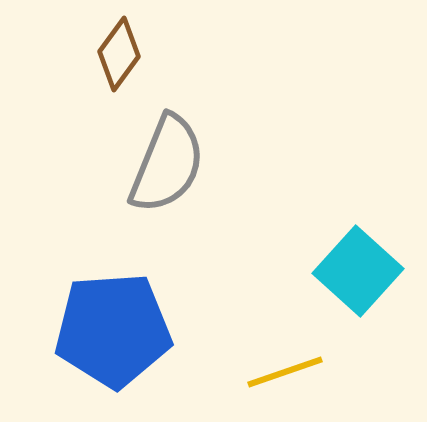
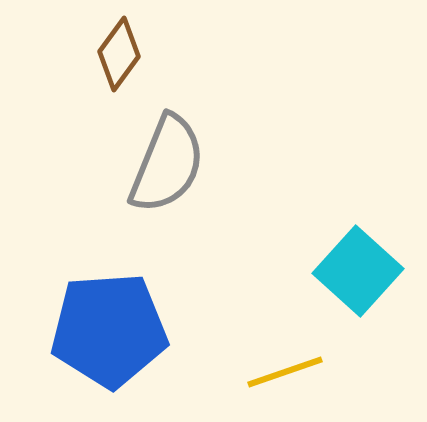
blue pentagon: moved 4 px left
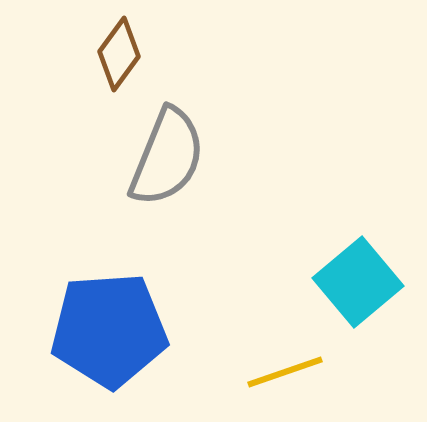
gray semicircle: moved 7 px up
cyan square: moved 11 px down; rotated 8 degrees clockwise
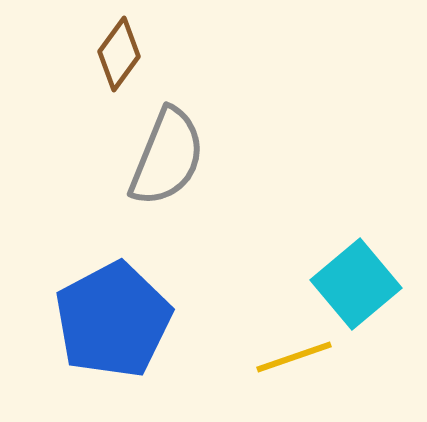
cyan square: moved 2 px left, 2 px down
blue pentagon: moved 4 px right, 10 px up; rotated 24 degrees counterclockwise
yellow line: moved 9 px right, 15 px up
